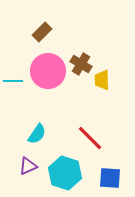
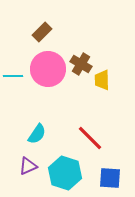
pink circle: moved 2 px up
cyan line: moved 5 px up
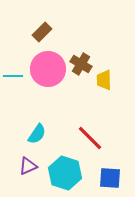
yellow trapezoid: moved 2 px right
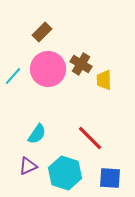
cyan line: rotated 48 degrees counterclockwise
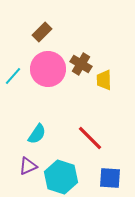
cyan hexagon: moved 4 px left, 4 px down
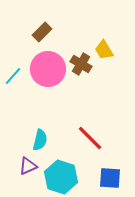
yellow trapezoid: moved 30 px up; rotated 30 degrees counterclockwise
cyan semicircle: moved 3 px right, 6 px down; rotated 20 degrees counterclockwise
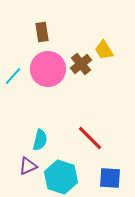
brown rectangle: rotated 54 degrees counterclockwise
brown cross: rotated 20 degrees clockwise
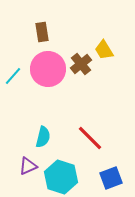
cyan semicircle: moved 3 px right, 3 px up
blue square: moved 1 px right; rotated 25 degrees counterclockwise
